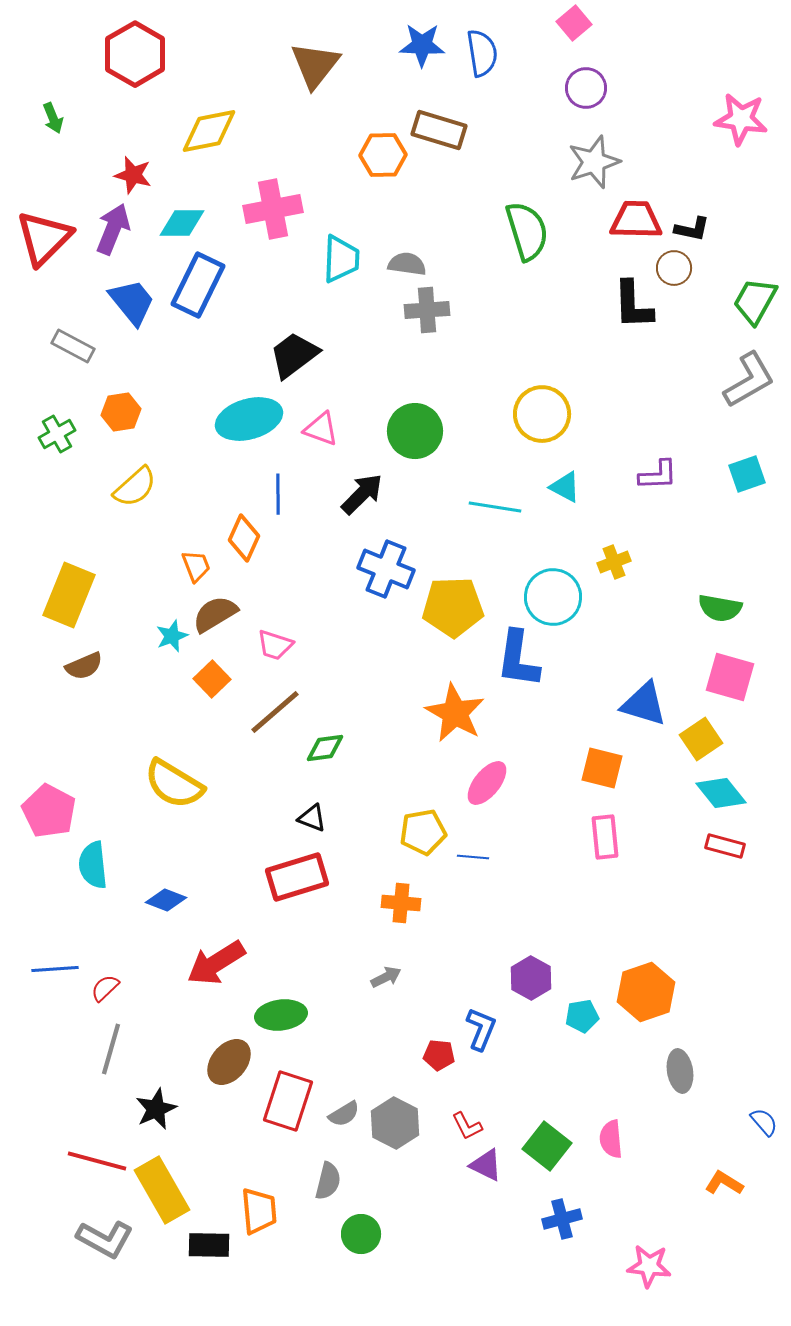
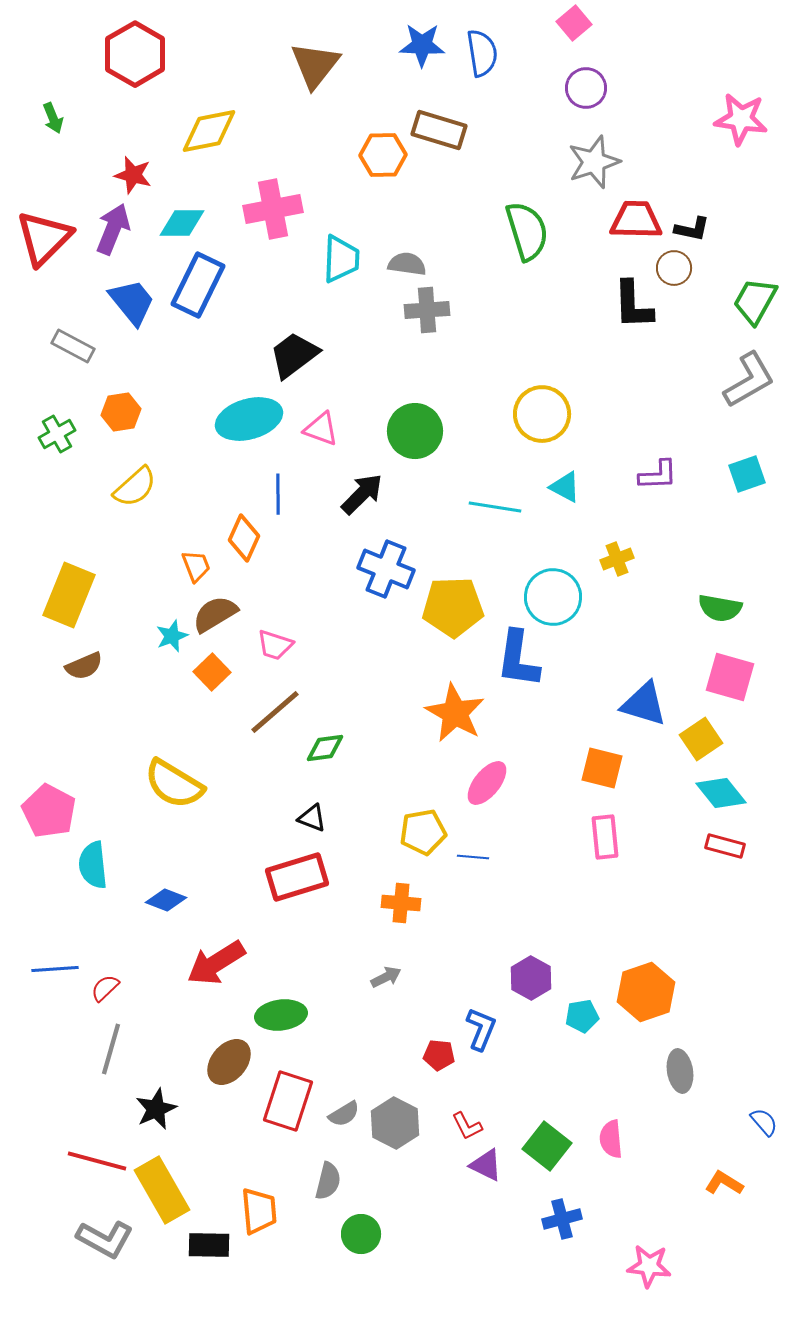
yellow cross at (614, 562): moved 3 px right, 3 px up
orange square at (212, 679): moved 7 px up
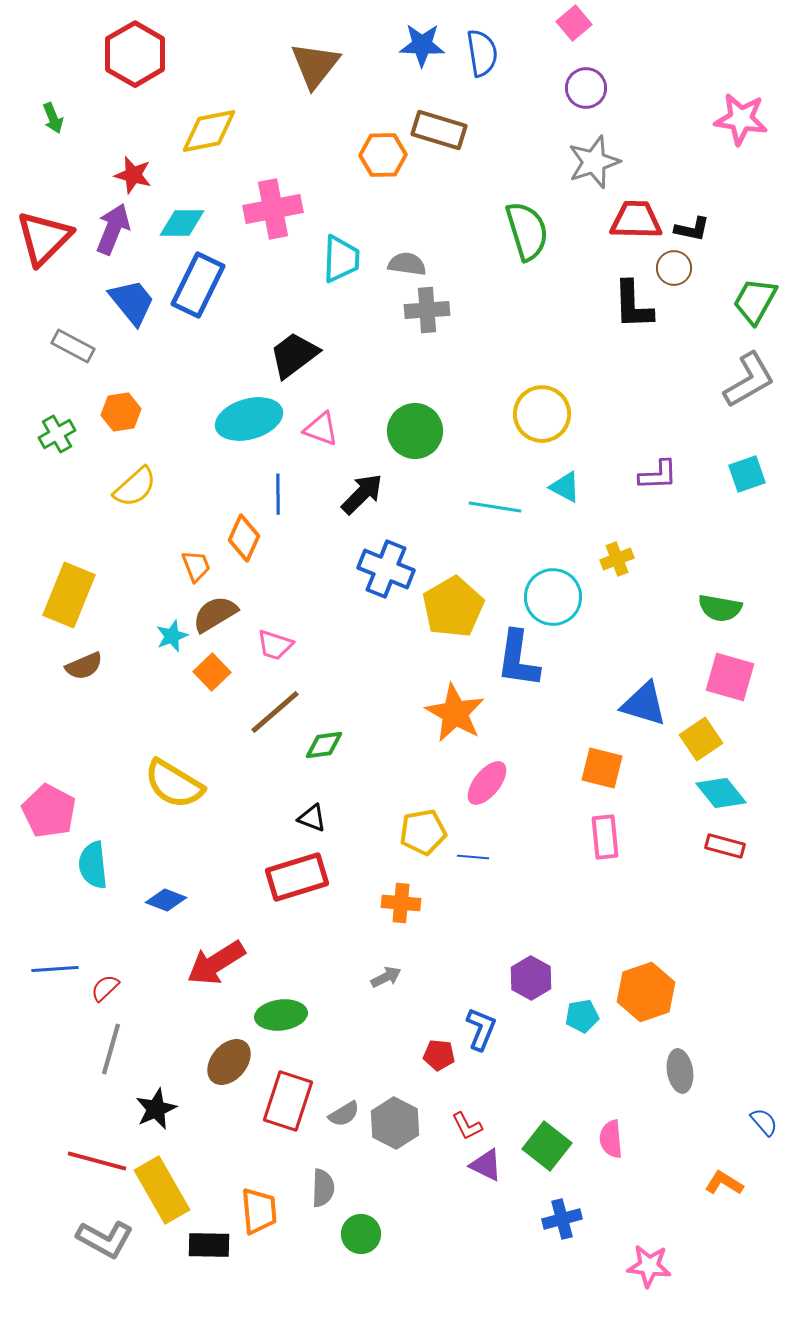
yellow pentagon at (453, 607): rotated 28 degrees counterclockwise
green diamond at (325, 748): moved 1 px left, 3 px up
gray semicircle at (328, 1181): moved 5 px left, 7 px down; rotated 12 degrees counterclockwise
